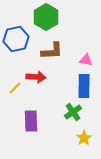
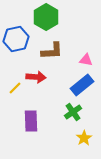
blue rectangle: moved 2 px left, 1 px up; rotated 50 degrees clockwise
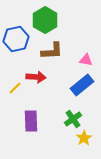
green hexagon: moved 1 px left, 3 px down
green cross: moved 7 px down
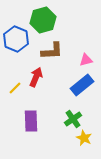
green hexagon: moved 2 px left; rotated 15 degrees clockwise
blue hexagon: rotated 25 degrees counterclockwise
pink triangle: rotated 24 degrees counterclockwise
red arrow: rotated 72 degrees counterclockwise
yellow star: rotated 14 degrees counterclockwise
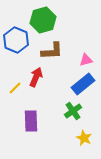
blue hexagon: moved 1 px down
blue rectangle: moved 1 px right, 1 px up
green cross: moved 8 px up
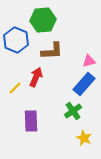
green hexagon: rotated 10 degrees clockwise
pink triangle: moved 3 px right, 1 px down
blue rectangle: moved 1 px right; rotated 10 degrees counterclockwise
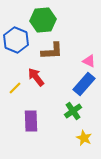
pink triangle: rotated 40 degrees clockwise
red arrow: rotated 60 degrees counterclockwise
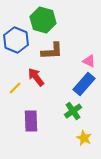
green hexagon: rotated 20 degrees clockwise
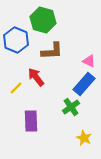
yellow line: moved 1 px right
green cross: moved 2 px left, 4 px up
